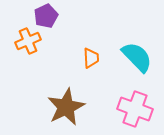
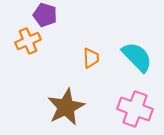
purple pentagon: moved 1 px left, 1 px up; rotated 30 degrees counterclockwise
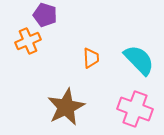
cyan semicircle: moved 2 px right, 3 px down
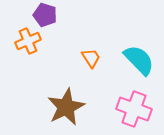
orange trapezoid: rotated 30 degrees counterclockwise
pink cross: moved 1 px left
